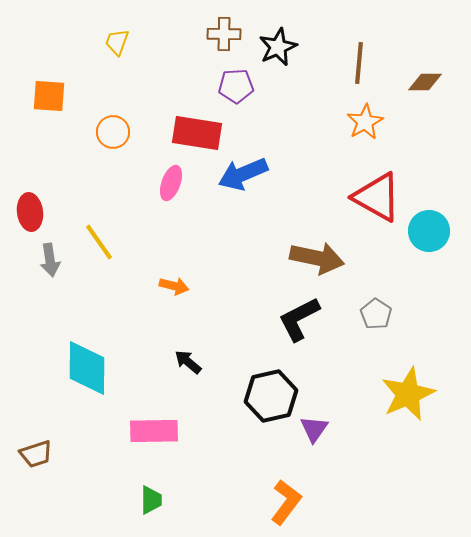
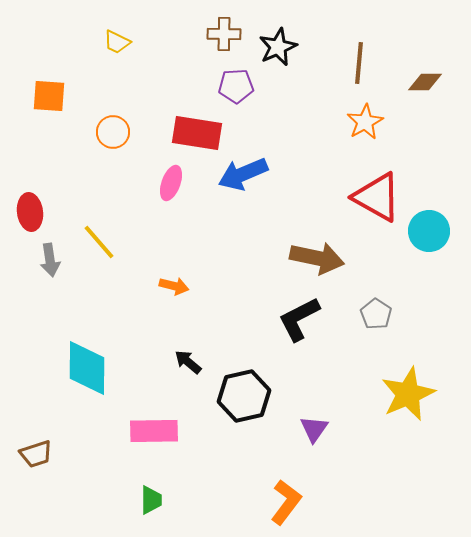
yellow trapezoid: rotated 84 degrees counterclockwise
yellow line: rotated 6 degrees counterclockwise
black hexagon: moved 27 px left
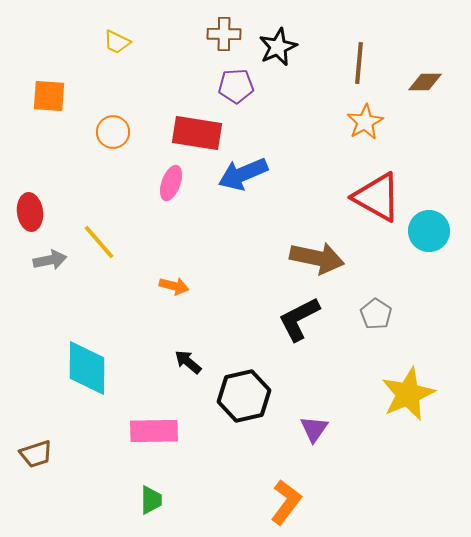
gray arrow: rotated 92 degrees counterclockwise
